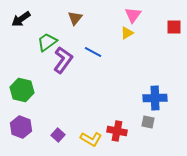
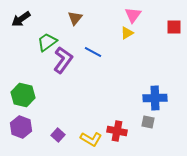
green hexagon: moved 1 px right, 5 px down
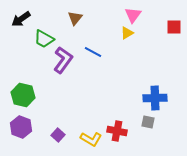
green trapezoid: moved 3 px left, 3 px up; rotated 115 degrees counterclockwise
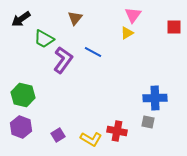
purple square: rotated 16 degrees clockwise
